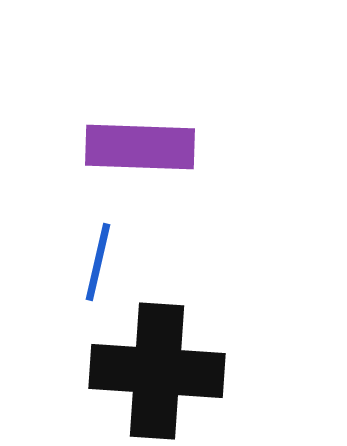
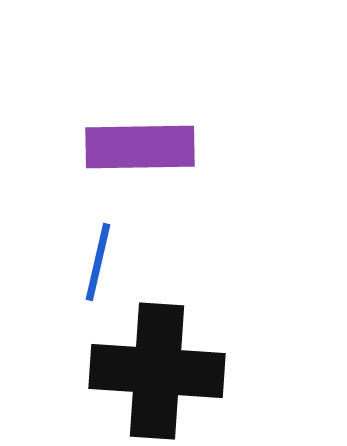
purple rectangle: rotated 3 degrees counterclockwise
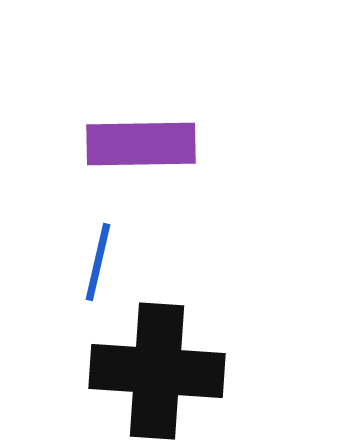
purple rectangle: moved 1 px right, 3 px up
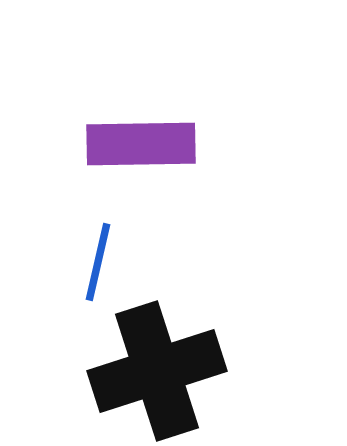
black cross: rotated 22 degrees counterclockwise
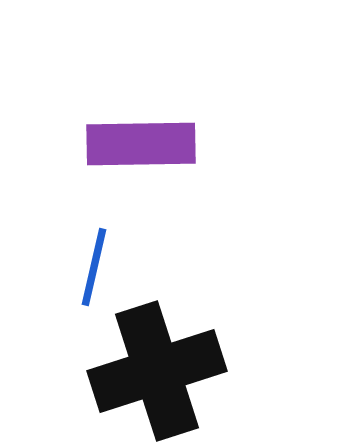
blue line: moved 4 px left, 5 px down
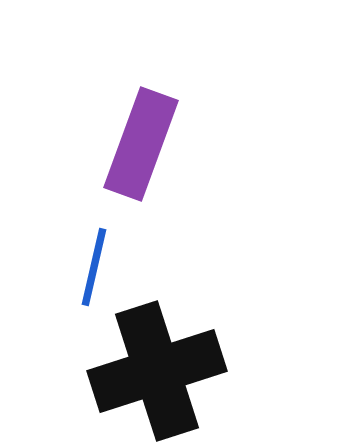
purple rectangle: rotated 69 degrees counterclockwise
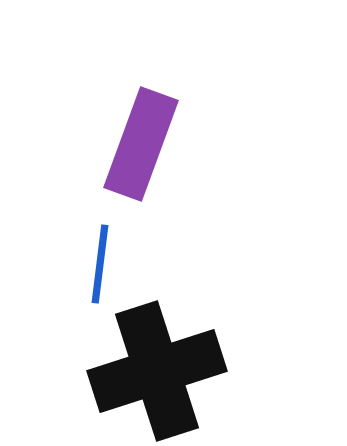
blue line: moved 6 px right, 3 px up; rotated 6 degrees counterclockwise
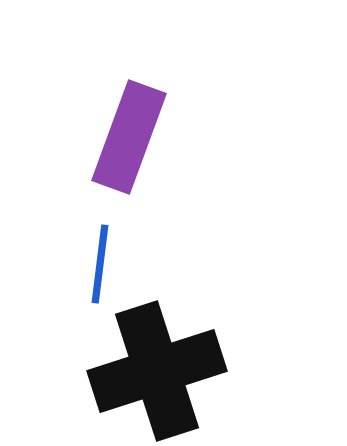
purple rectangle: moved 12 px left, 7 px up
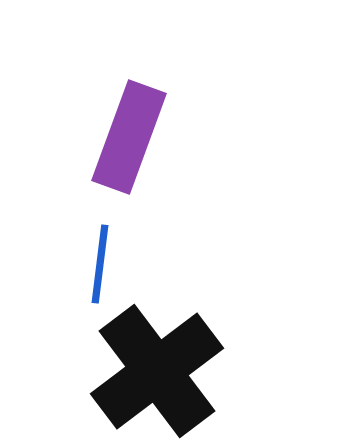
black cross: rotated 19 degrees counterclockwise
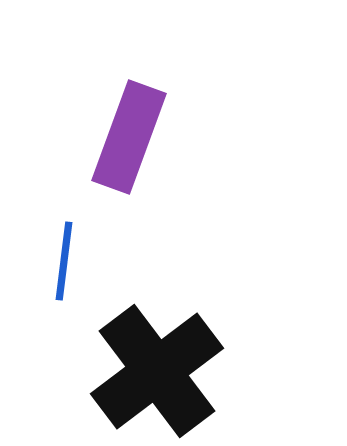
blue line: moved 36 px left, 3 px up
